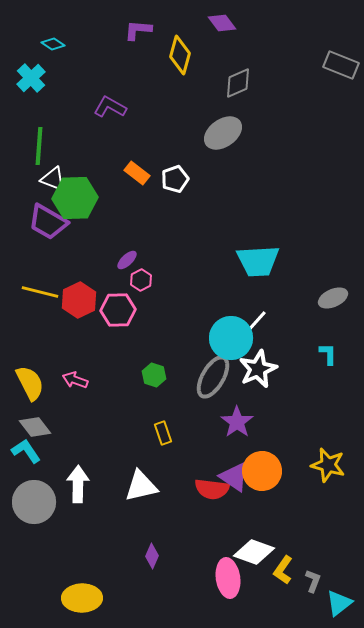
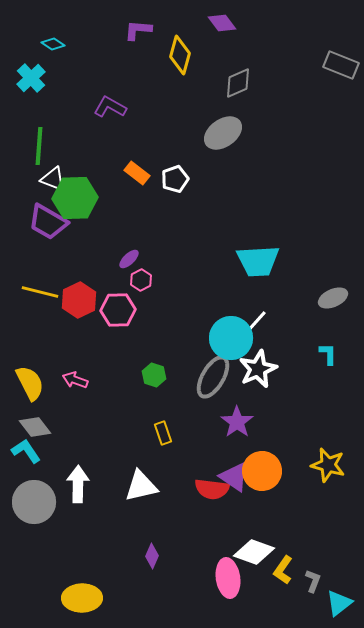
purple ellipse at (127, 260): moved 2 px right, 1 px up
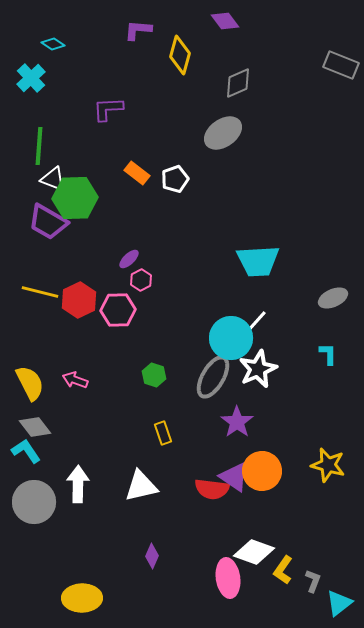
purple diamond at (222, 23): moved 3 px right, 2 px up
purple L-shape at (110, 107): moved 2 px left, 2 px down; rotated 32 degrees counterclockwise
